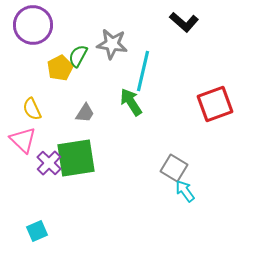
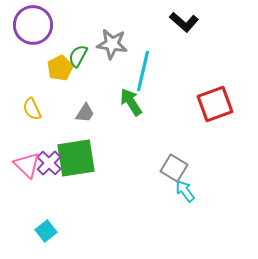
pink triangle: moved 4 px right, 25 px down
cyan square: moved 9 px right; rotated 15 degrees counterclockwise
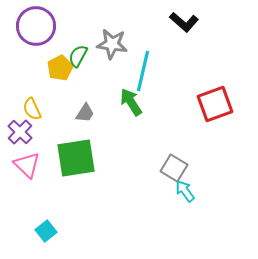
purple circle: moved 3 px right, 1 px down
purple cross: moved 29 px left, 31 px up
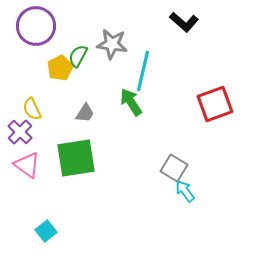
pink triangle: rotated 8 degrees counterclockwise
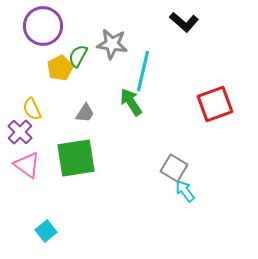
purple circle: moved 7 px right
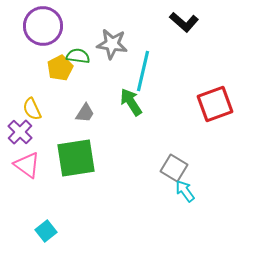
green semicircle: rotated 70 degrees clockwise
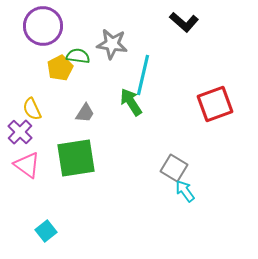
cyan line: moved 4 px down
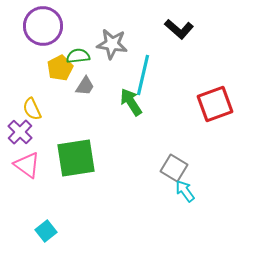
black L-shape: moved 5 px left, 7 px down
green semicircle: rotated 15 degrees counterclockwise
gray trapezoid: moved 27 px up
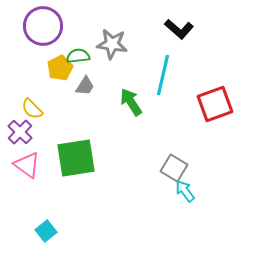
cyan line: moved 20 px right
yellow semicircle: rotated 20 degrees counterclockwise
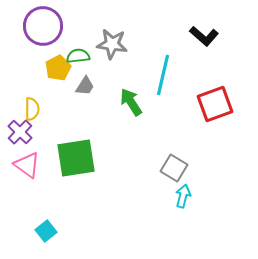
black L-shape: moved 25 px right, 7 px down
yellow pentagon: moved 2 px left
yellow semicircle: rotated 135 degrees counterclockwise
cyan arrow: moved 2 px left, 5 px down; rotated 50 degrees clockwise
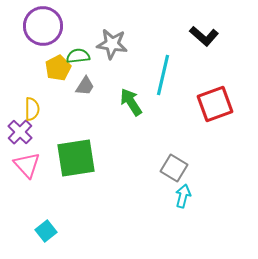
pink triangle: rotated 12 degrees clockwise
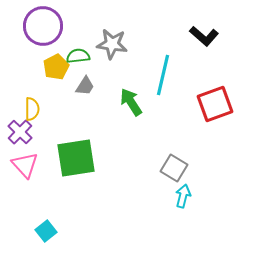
yellow pentagon: moved 2 px left, 1 px up
pink triangle: moved 2 px left
